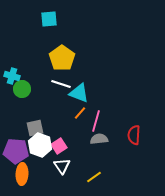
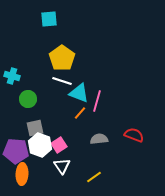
white line: moved 1 px right, 3 px up
green circle: moved 6 px right, 10 px down
pink line: moved 1 px right, 20 px up
red semicircle: rotated 108 degrees clockwise
pink square: moved 1 px up
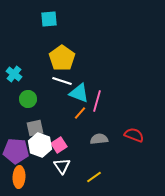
cyan cross: moved 2 px right, 2 px up; rotated 21 degrees clockwise
orange ellipse: moved 3 px left, 3 px down
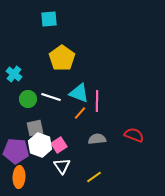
white line: moved 11 px left, 16 px down
pink line: rotated 15 degrees counterclockwise
gray semicircle: moved 2 px left
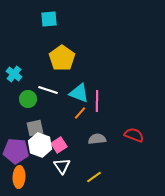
white line: moved 3 px left, 7 px up
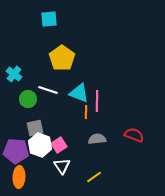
orange line: moved 6 px right, 1 px up; rotated 40 degrees counterclockwise
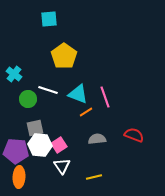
yellow pentagon: moved 2 px right, 2 px up
cyan triangle: moved 1 px left, 1 px down
pink line: moved 8 px right, 4 px up; rotated 20 degrees counterclockwise
orange line: rotated 56 degrees clockwise
white hexagon: rotated 15 degrees counterclockwise
yellow line: rotated 21 degrees clockwise
